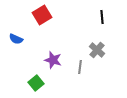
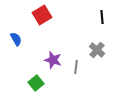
blue semicircle: rotated 144 degrees counterclockwise
gray line: moved 4 px left
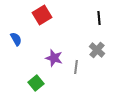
black line: moved 3 px left, 1 px down
purple star: moved 1 px right, 2 px up
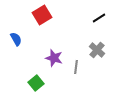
black line: rotated 64 degrees clockwise
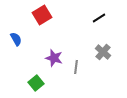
gray cross: moved 6 px right, 2 px down
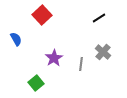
red square: rotated 12 degrees counterclockwise
purple star: rotated 24 degrees clockwise
gray line: moved 5 px right, 3 px up
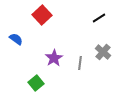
blue semicircle: rotated 24 degrees counterclockwise
gray line: moved 1 px left, 1 px up
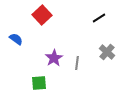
gray cross: moved 4 px right
gray line: moved 3 px left
green square: moved 3 px right; rotated 35 degrees clockwise
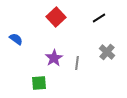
red square: moved 14 px right, 2 px down
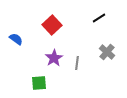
red square: moved 4 px left, 8 px down
